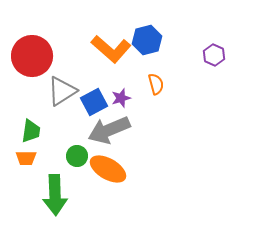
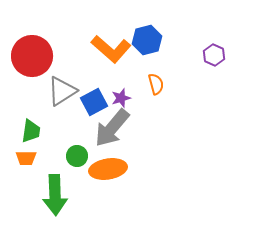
gray arrow: moved 3 px right, 2 px up; rotated 27 degrees counterclockwise
orange ellipse: rotated 39 degrees counterclockwise
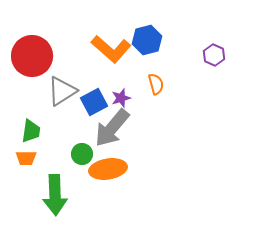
green circle: moved 5 px right, 2 px up
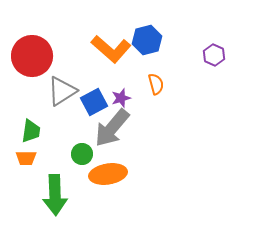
orange ellipse: moved 5 px down
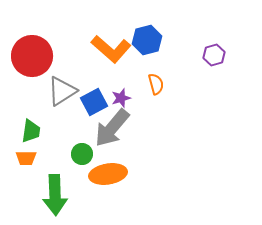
purple hexagon: rotated 20 degrees clockwise
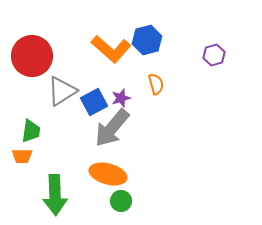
green circle: moved 39 px right, 47 px down
orange trapezoid: moved 4 px left, 2 px up
orange ellipse: rotated 24 degrees clockwise
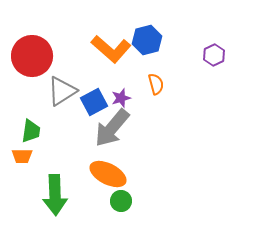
purple hexagon: rotated 10 degrees counterclockwise
orange ellipse: rotated 12 degrees clockwise
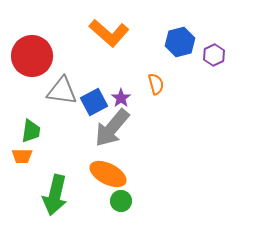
blue hexagon: moved 33 px right, 2 px down
orange L-shape: moved 2 px left, 16 px up
gray triangle: rotated 40 degrees clockwise
purple star: rotated 18 degrees counterclockwise
green arrow: rotated 15 degrees clockwise
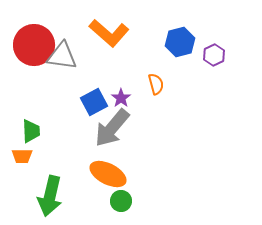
red circle: moved 2 px right, 11 px up
gray triangle: moved 35 px up
green trapezoid: rotated 10 degrees counterclockwise
green arrow: moved 5 px left, 1 px down
